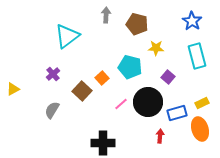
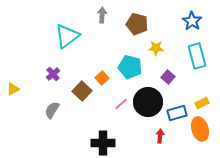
gray arrow: moved 4 px left
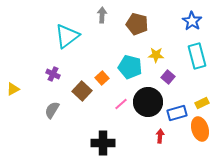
yellow star: moved 7 px down
purple cross: rotated 24 degrees counterclockwise
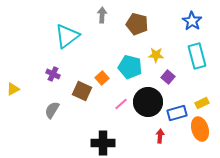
brown square: rotated 18 degrees counterclockwise
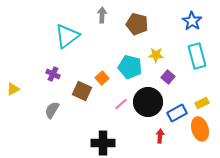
blue rectangle: rotated 12 degrees counterclockwise
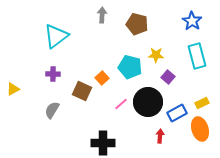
cyan triangle: moved 11 px left
purple cross: rotated 24 degrees counterclockwise
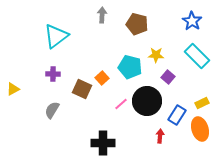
cyan rectangle: rotated 30 degrees counterclockwise
brown square: moved 2 px up
black circle: moved 1 px left, 1 px up
blue rectangle: moved 2 px down; rotated 30 degrees counterclockwise
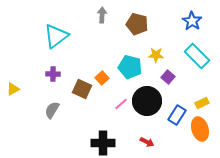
red arrow: moved 13 px left, 6 px down; rotated 112 degrees clockwise
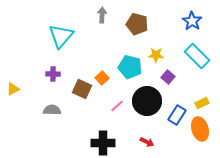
cyan triangle: moved 5 px right; rotated 12 degrees counterclockwise
pink line: moved 4 px left, 2 px down
gray semicircle: rotated 60 degrees clockwise
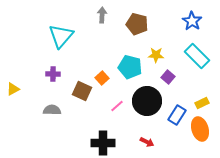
brown square: moved 2 px down
